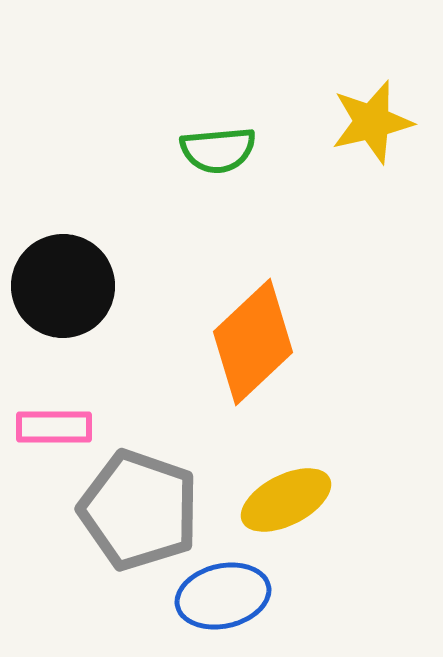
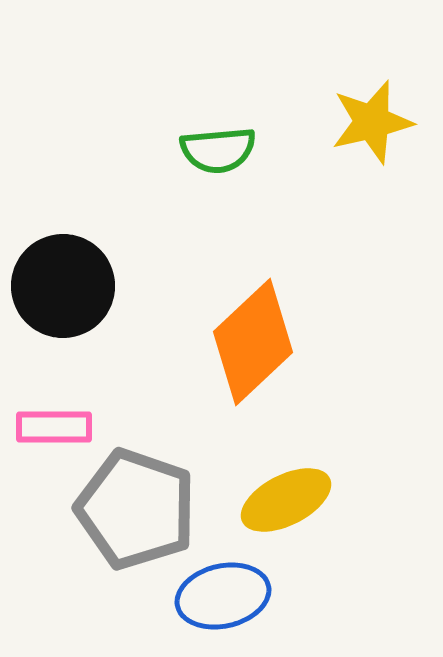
gray pentagon: moved 3 px left, 1 px up
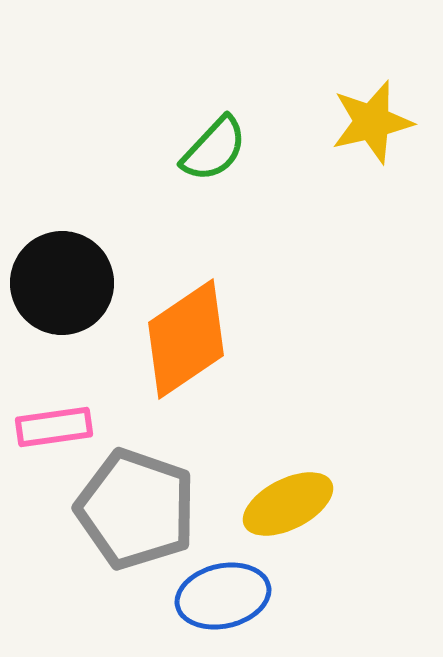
green semicircle: moved 4 px left, 1 px up; rotated 42 degrees counterclockwise
black circle: moved 1 px left, 3 px up
orange diamond: moved 67 px left, 3 px up; rotated 9 degrees clockwise
pink rectangle: rotated 8 degrees counterclockwise
yellow ellipse: moved 2 px right, 4 px down
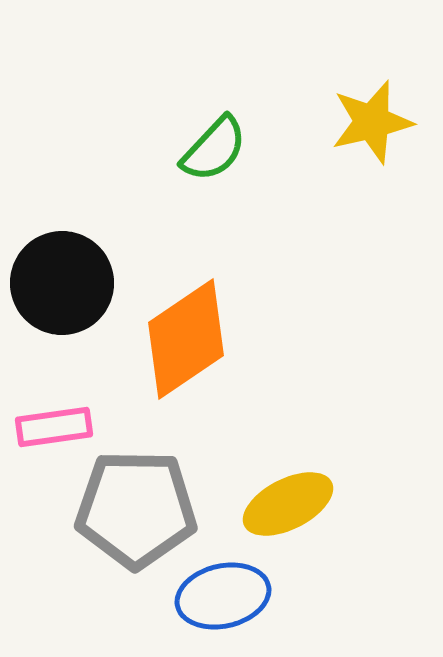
gray pentagon: rotated 18 degrees counterclockwise
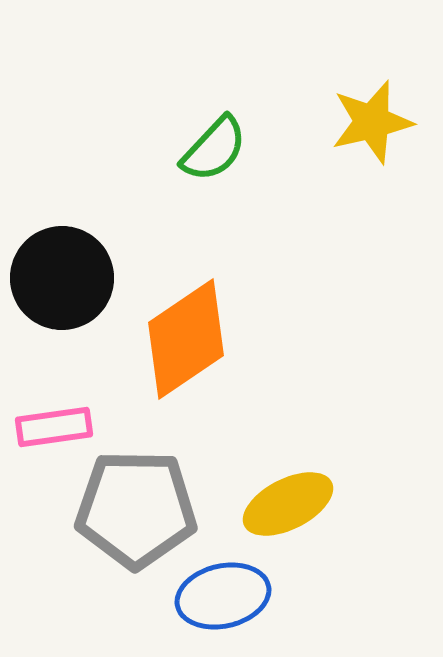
black circle: moved 5 px up
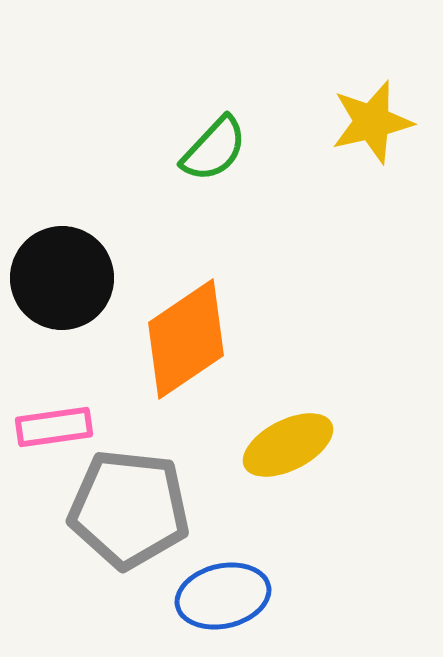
yellow ellipse: moved 59 px up
gray pentagon: moved 7 px left; rotated 5 degrees clockwise
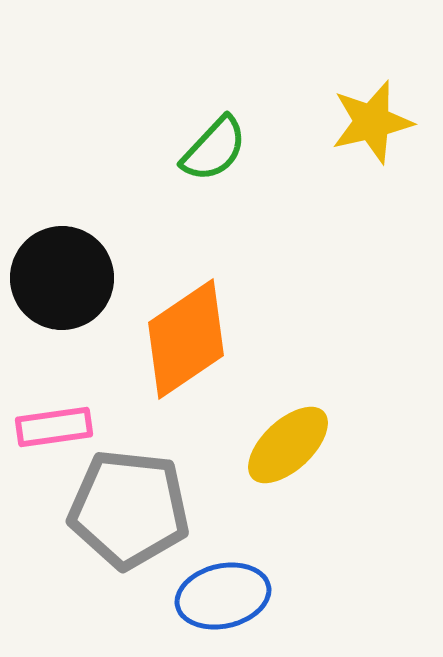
yellow ellipse: rotated 16 degrees counterclockwise
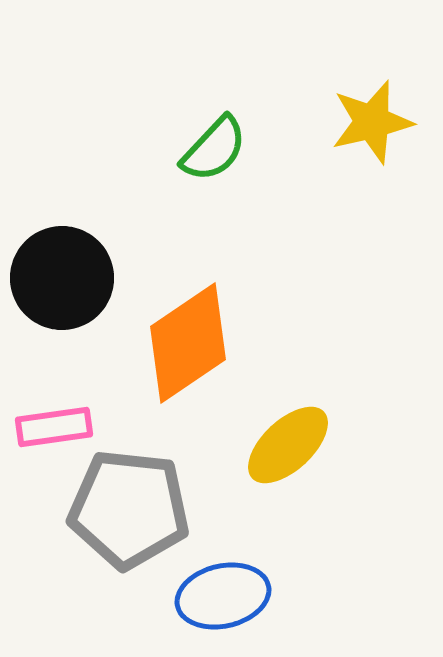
orange diamond: moved 2 px right, 4 px down
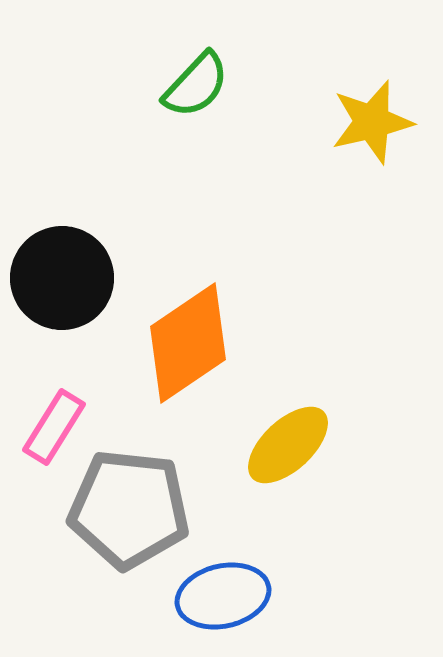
green semicircle: moved 18 px left, 64 px up
pink rectangle: rotated 50 degrees counterclockwise
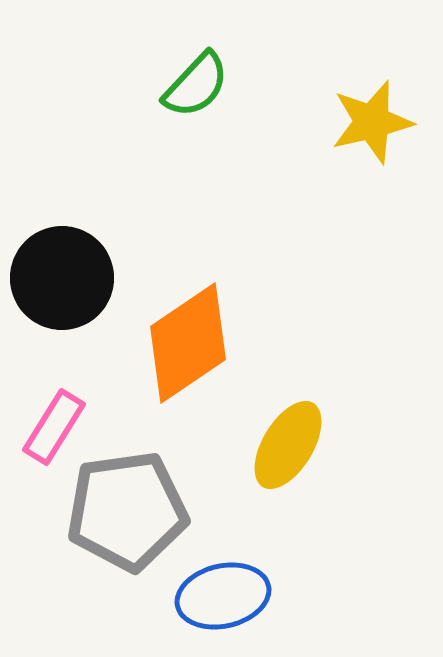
yellow ellipse: rotated 16 degrees counterclockwise
gray pentagon: moved 2 px left, 2 px down; rotated 14 degrees counterclockwise
